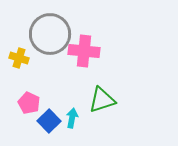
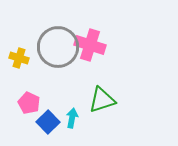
gray circle: moved 8 px right, 13 px down
pink cross: moved 6 px right, 6 px up; rotated 12 degrees clockwise
blue square: moved 1 px left, 1 px down
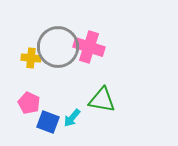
pink cross: moved 1 px left, 2 px down
yellow cross: moved 12 px right; rotated 12 degrees counterclockwise
green triangle: rotated 28 degrees clockwise
cyan arrow: rotated 150 degrees counterclockwise
blue square: rotated 25 degrees counterclockwise
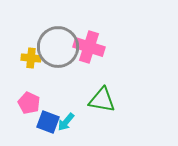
cyan arrow: moved 6 px left, 4 px down
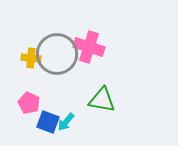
gray circle: moved 1 px left, 7 px down
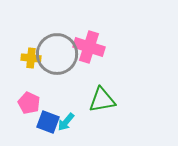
green triangle: rotated 20 degrees counterclockwise
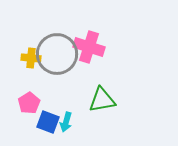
pink pentagon: rotated 15 degrees clockwise
cyan arrow: rotated 24 degrees counterclockwise
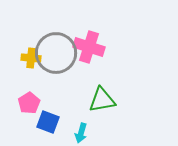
gray circle: moved 1 px left, 1 px up
cyan arrow: moved 15 px right, 11 px down
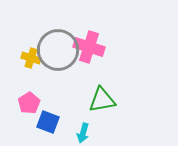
gray circle: moved 2 px right, 3 px up
yellow cross: rotated 12 degrees clockwise
cyan arrow: moved 2 px right
